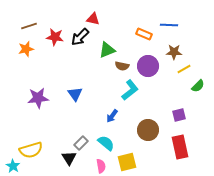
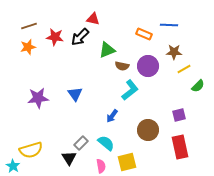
orange star: moved 2 px right, 2 px up
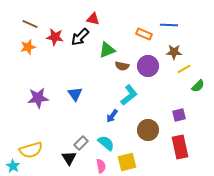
brown line: moved 1 px right, 2 px up; rotated 42 degrees clockwise
cyan L-shape: moved 1 px left, 5 px down
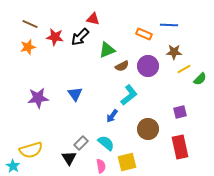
brown semicircle: rotated 40 degrees counterclockwise
green semicircle: moved 2 px right, 7 px up
purple square: moved 1 px right, 3 px up
brown circle: moved 1 px up
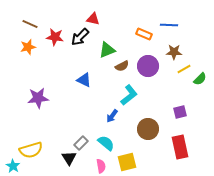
blue triangle: moved 9 px right, 14 px up; rotated 28 degrees counterclockwise
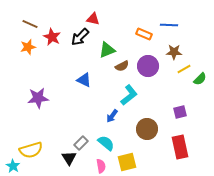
red star: moved 3 px left; rotated 18 degrees clockwise
brown circle: moved 1 px left
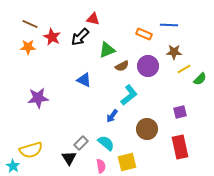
orange star: rotated 14 degrees clockwise
